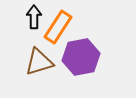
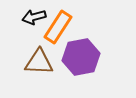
black arrow: rotated 105 degrees counterclockwise
brown triangle: rotated 20 degrees clockwise
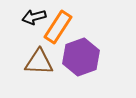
purple hexagon: rotated 9 degrees counterclockwise
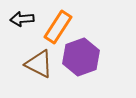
black arrow: moved 12 px left, 2 px down; rotated 10 degrees clockwise
brown triangle: moved 2 px down; rotated 24 degrees clockwise
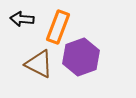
black arrow: rotated 10 degrees clockwise
orange rectangle: rotated 12 degrees counterclockwise
